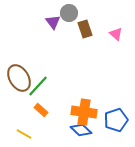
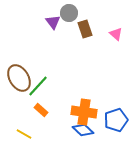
blue diamond: moved 2 px right
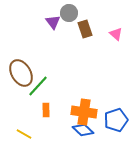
brown ellipse: moved 2 px right, 5 px up
orange rectangle: moved 5 px right; rotated 48 degrees clockwise
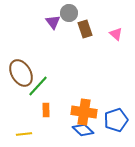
yellow line: rotated 35 degrees counterclockwise
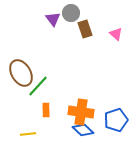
gray circle: moved 2 px right
purple triangle: moved 3 px up
orange cross: moved 3 px left
yellow line: moved 4 px right
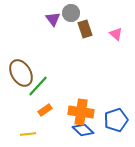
orange rectangle: moved 1 px left; rotated 56 degrees clockwise
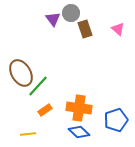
pink triangle: moved 2 px right, 5 px up
orange cross: moved 2 px left, 4 px up
blue diamond: moved 4 px left, 2 px down
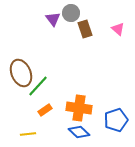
brown ellipse: rotated 8 degrees clockwise
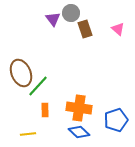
orange rectangle: rotated 56 degrees counterclockwise
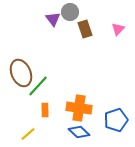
gray circle: moved 1 px left, 1 px up
pink triangle: rotated 32 degrees clockwise
yellow line: rotated 35 degrees counterclockwise
